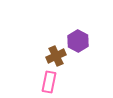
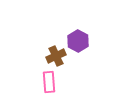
pink rectangle: rotated 15 degrees counterclockwise
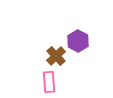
brown cross: rotated 18 degrees counterclockwise
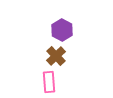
purple hexagon: moved 16 px left, 11 px up
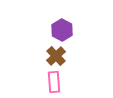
pink rectangle: moved 5 px right
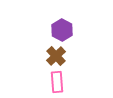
pink rectangle: moved 3 px right
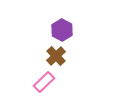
pink rectangle: moved 13 px left; rotated 50 degrees clockwise
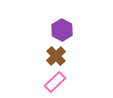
pink rectangle: moved 11 px right
